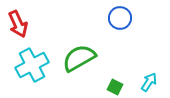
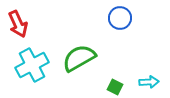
cyan arrow: rotated 54 degrees clockwise
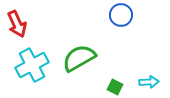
blue circle: moved 1 px right, 3 px up
red arrow: moved 1 px left
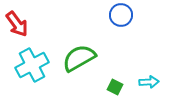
red arrow: rotated 12 degrees counterclockwise
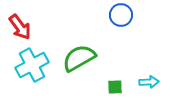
red arrow: moved 3 px right, 3 px down
green square: rotated 28 degrees counterclockwise
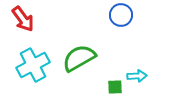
red arrow: moved 3 px right, 8 px up
cyan cross: moved 1 px right
cyan arrow: moved 12 px left, 6 px up
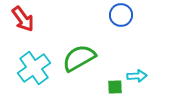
cyan cross: moved 1 px right, 3 px down; rotated 8 degrees counterclockwise
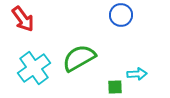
cyan arrow: moved 2 px up
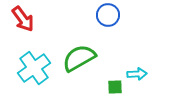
blue circle: moved 13 px left
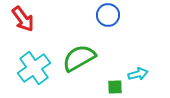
cyan arrow: moved 1 px right; rotated 12 degrees counterclockwise
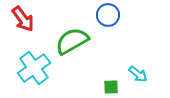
green semicircle: moved 7 px left, 17 px up
cyan arrow: rotated 54 degrees clockwise
green square: moved 4 px left
